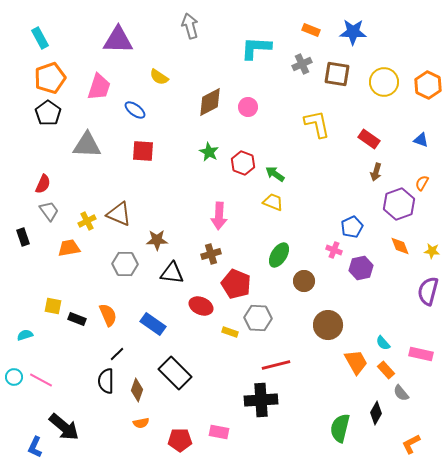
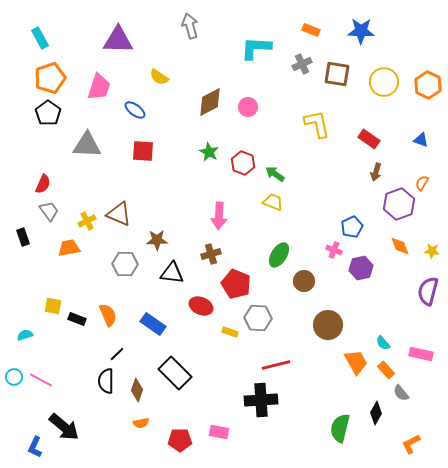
blue star at (353, 32): moved 8 px right, 1 px up
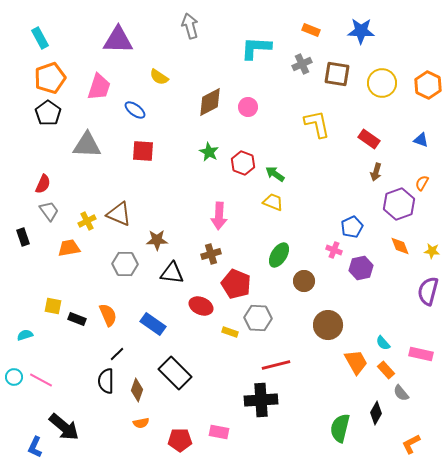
yellow circle at (384, 82): moved 2 px left, 1 px down
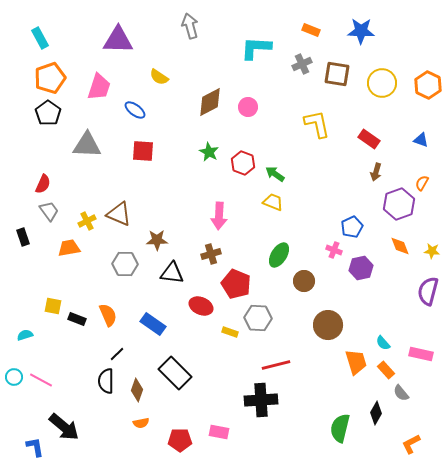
orange trapezoid at (356, 362): rotated 12 degrees clockwise
blue L-shape at (35, 447): rotated 145 degrees clockwise
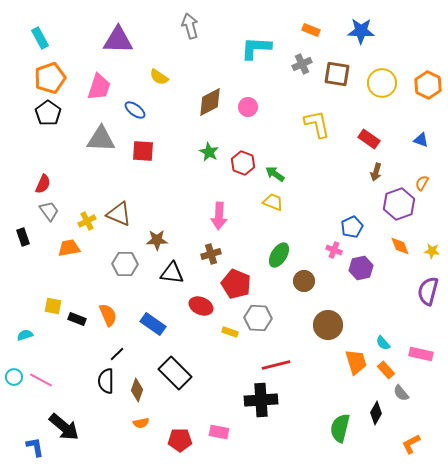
gray triangle at (87, 145): moved 14 px right, 6 px up
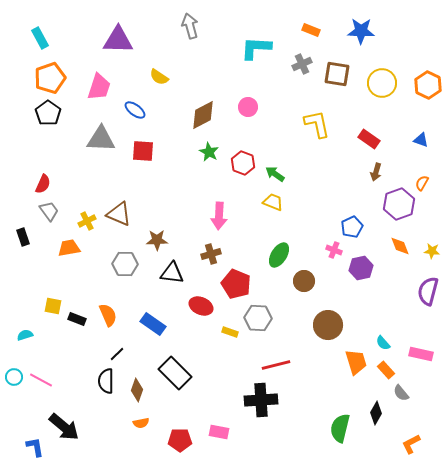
brown diamond at (210, 102): moved 7 px left, 13 px down
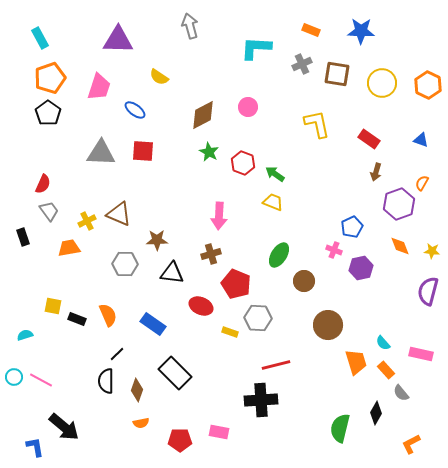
gray triangle at (101, 139): moved 14 px down
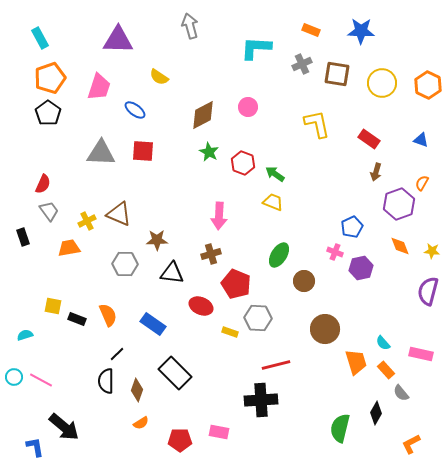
pink cross at (334, 250): moved 1 px right, 2 px down
brown circle at (328, 325): moved 3 px left, 4 px down
orange semicircle at (141, 423): rotated 21 degrees counterclockwise
